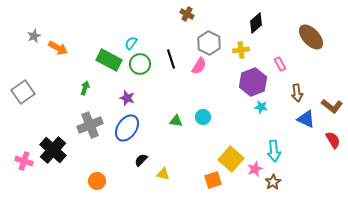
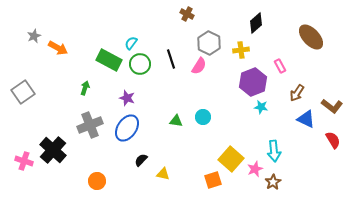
pink rectangle: moved 2 px down
brown arrow: rotated 42 degrees clockwise
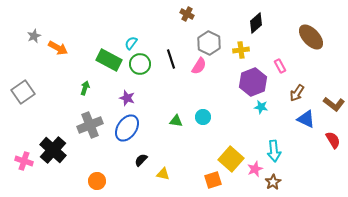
brown L-shape: moved 2 px right, 2 px up
